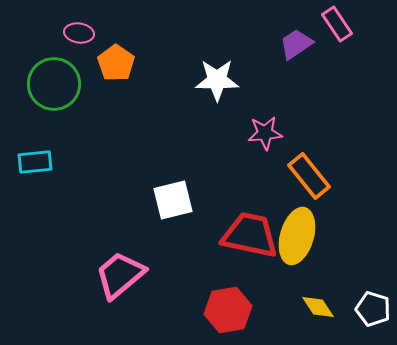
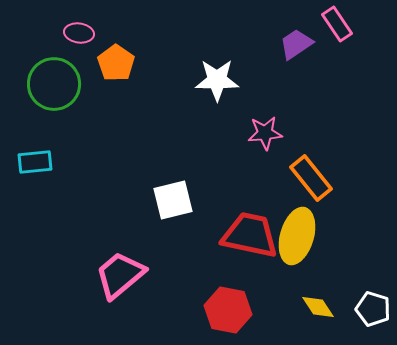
orange rectangle: moved 2 px right, 2 px down
red hexagon: rotated 21 degrees clockwise
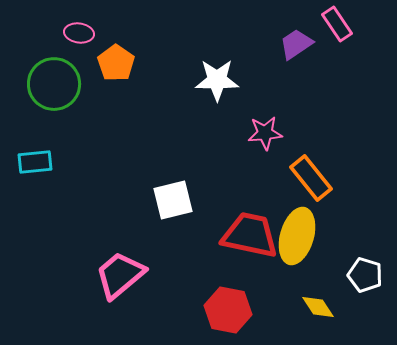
white pentagon: moved 8 px left, 34 px up
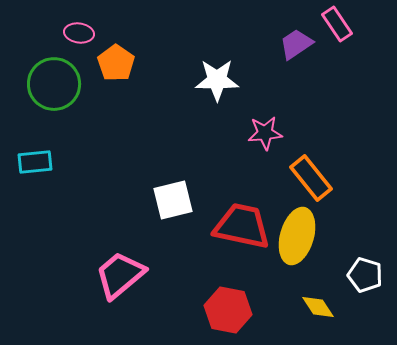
red trapezoid: moved 8 px left, 9 px up
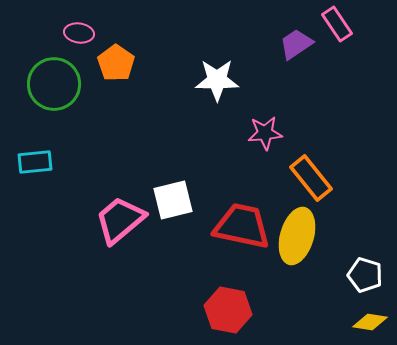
pink trapezoid: moved 55 px up
yellow diamond: moved 52 px right, 15 px down; rotated 48 degrees counterclockwise
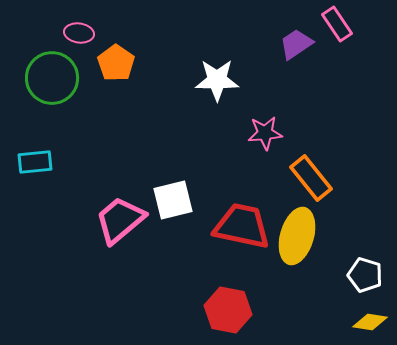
green circle: moved 2 px left, 6 px up
